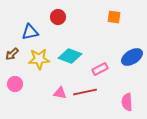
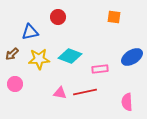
pink rectangle: rotated 21 degrees clockwise
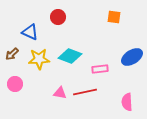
blue triangle: rotated 36 degrees clockwise
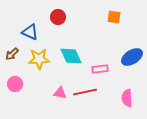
cyan diamond: moved 1 px right; rotated 45 degrees clockwise
pink semicircle: moved 4 px up
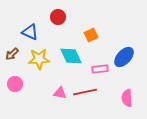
orange square: moved 23 px left, 18 px down; rotated 32 degrees counterclockwise
blue ellipse: moved 8 px left; rotated 15 degrees counterclockwise
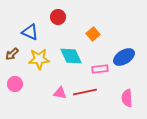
orange square: moved 2 px right, 1 px up; rotated 16 degrees counterclockwise
blue ellipse: rotated 15 degrees clockwise
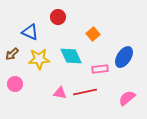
blue ellipse: rotated 25 degrees counterclockwise
pink semicircle: rotated 54 degrees clockwise
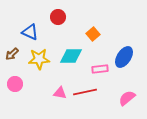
cyan diamond: rotated 65 degrees counterclockwise
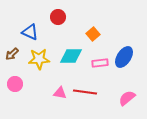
pink rectangle: moved 6 px up
red line: rotated 20 degrees clockwise
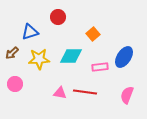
blue triangle: rotated 42 degrees counterclockwise
brown arrow: moved 1 px up
pink rectangle: moved 4 px down
pink semicircle: moved 3 px up; rotated 30 degrees counterclockwise
